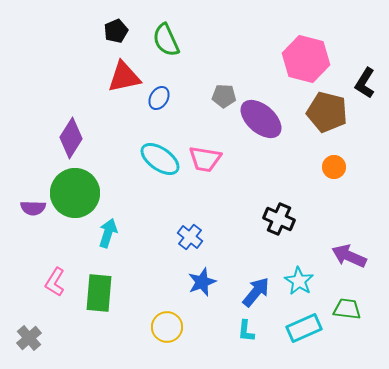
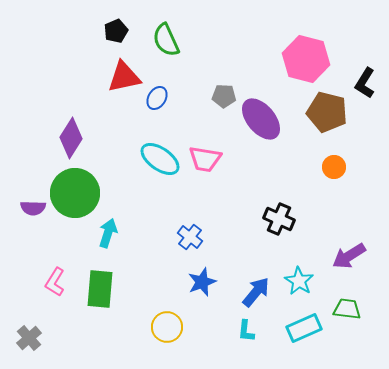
blue ellipse: moved 2 px left
purple ellipse: rotated 9 degrees clockwise
purple arrow: rotated 56 degrees counterclockwise
green rectangle: moved 1 px right, 4 px up
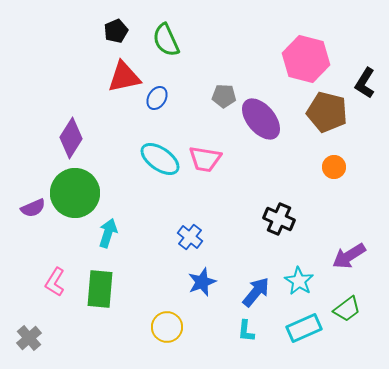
purple semicircle: rotated 25 degrees counterclockwise
green trapezoid: rotated 136 degrees clockwise
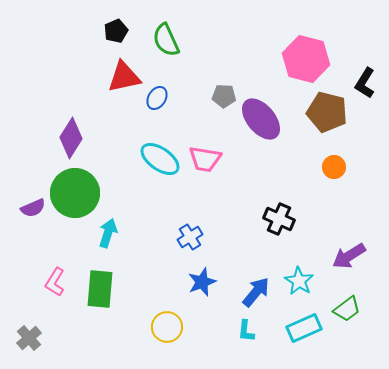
blue cross: rotated 20 degrees clockwise
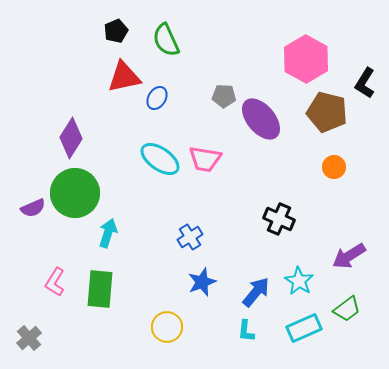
pink hexagon: rotated 15 degrees clockwise
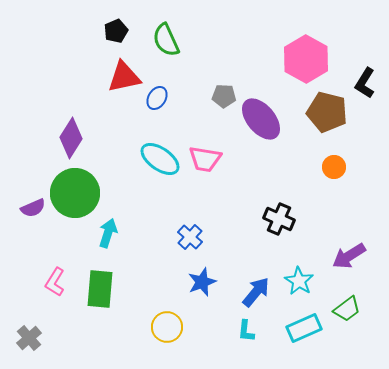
blue cross: rotated 15 degrees counterclockwise
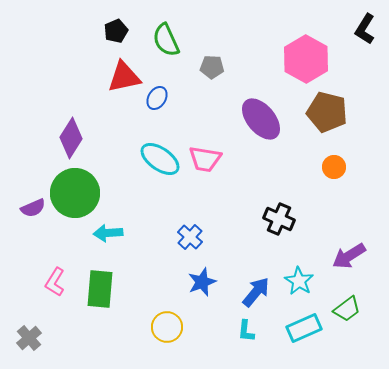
black L-shape: moved 54 px up
gray pentagon: moved 12 px left, 29 px up
cyan arrow: rotated 112 degrees counterclockwise
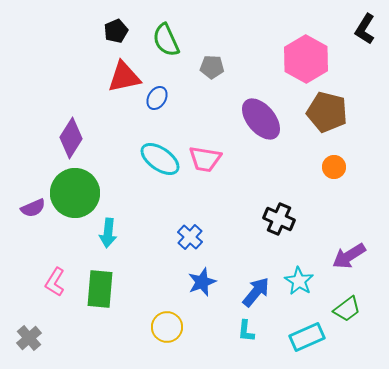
cyan arrow: rotated 80 degrees counterclockwise
cyan rectangle: moved 3 px right, 9 px down
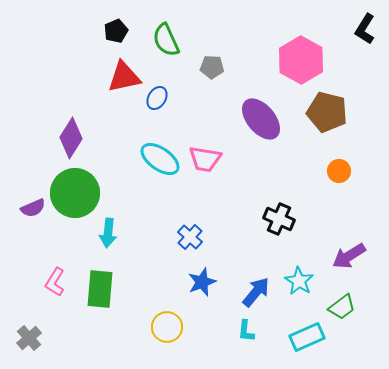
pink hexagon: moved 5 px left, 1 px down
orange circle: moved 5 px right, 4 px down
green trapezoid: moved 5 px left, 2 px up
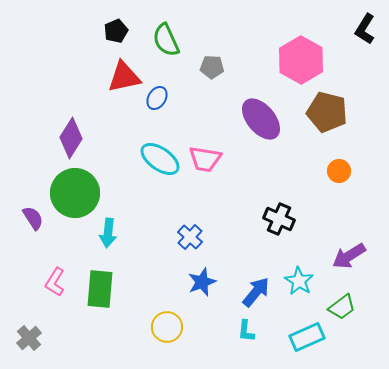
purple semicircle: moved 10 px down; rotated 100 degrees counterclockwise
